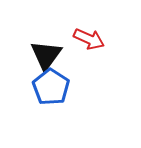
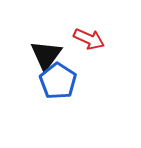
blue pentagon: moved 7 px right, 6 px up
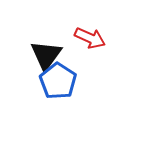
red arrow: moved 1 px right, 1 px up
